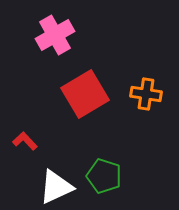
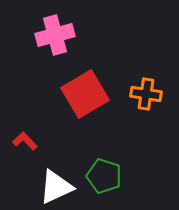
pink cross: rotated 15 degrees clockwise
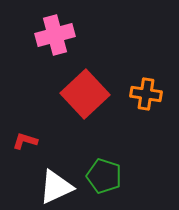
red square: rotated 12 degrees counterclockwise
red L-shape: rotated 30 degrees counterclockwise
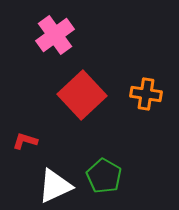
pink cross: rotated 21 degrees counterclockwise
red square: moved 3 px left, 1 px down
green pentagon: rotated 12 degrees clockwise
white triangle: moved 1 px left, 1 px up
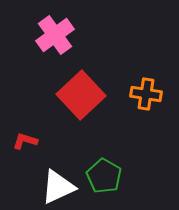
red square: moved 1 px left
white triangle: moved 3 px right, 1 px down
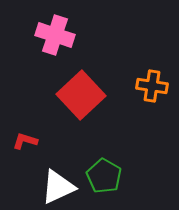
pink cross: rotated 36 degrees counterclockwise
orange cross: moved 6 px right, 8 px up
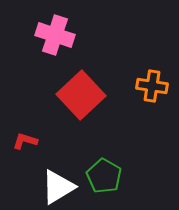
white triangle: rotated 6 degrees counterclockwise
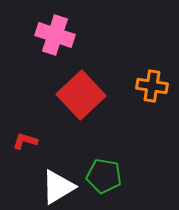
green pentagon: rotated 20 degrees counterclockwise
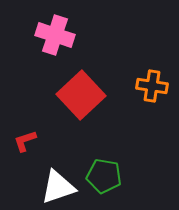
red L-shape: rotated 35 degrees counterclockwise
white triangle: rotated 12 degrees clockwise
